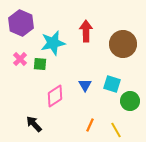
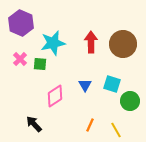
red arrow: moved 5 px right, 11 px down
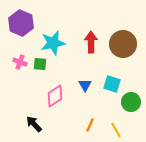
pink cross: moved 3 px down; rotated 24 degrees counterclockwise
green circle: moved 1 px right, 1 px down
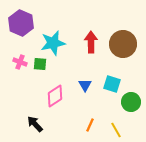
black arrow: moved 1 px right
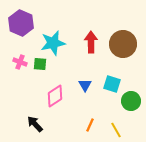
green circle: moved 1 px up
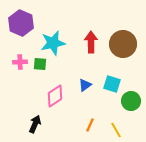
pink cross: rotated 24 degrees counterclockwise
blue triangle: rotated 24 degrees clockwise
black arrow: rotated 66 degrees clockwise
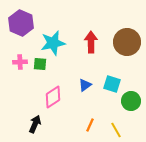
brown circle: moved 4 px right, 2 px up
pink diamond: moved 2 px left, 1 px down
